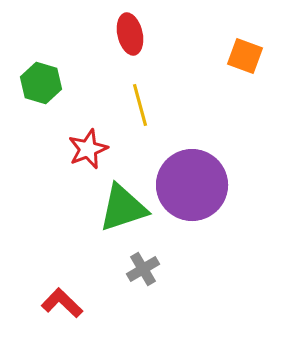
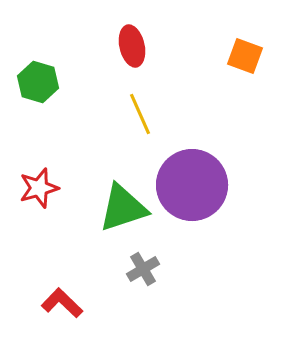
red ellipse: moved 2 px right, 12 px down
green hexagon: moved 3 px left, 1 px up
yellow line: moved 9 px down; rotated 9 degrees counterclockwise
red star: moved 49 px left, 39 px down; rotated 6 degrees clockwise
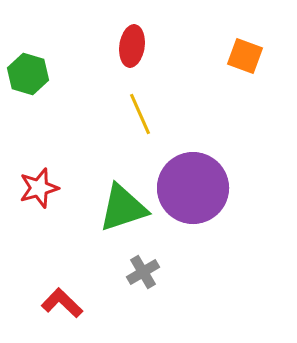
red ellipse: rotated 21 degrees clockwise
green hexagon: moved 10 px left, 8 px up
purple circle: moved 1 px right, 3 px down
gray cross: moved 3 px down
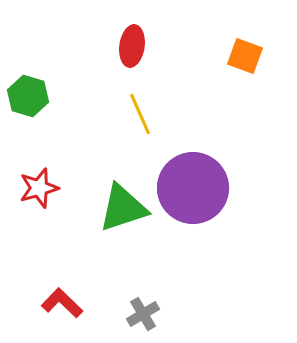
green hexagon: moved 22 px down
gray cross: moved 42 px down
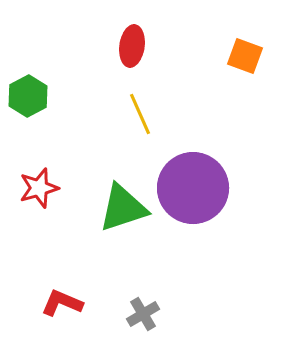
green hexagon: rotated 15 degrees clockwise
red L-shape: rotated 21 degrees counterclockwise
